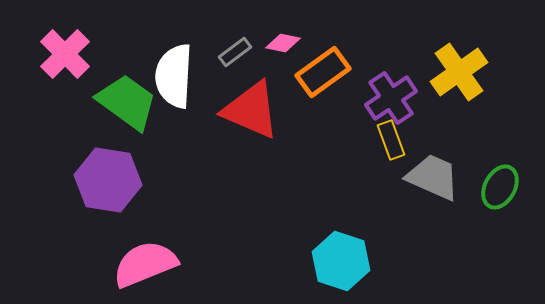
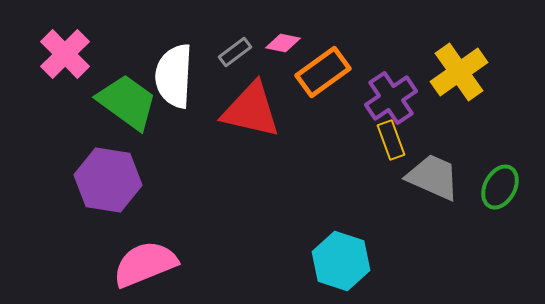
red triangle: rotated 10 degrees counterclockwise
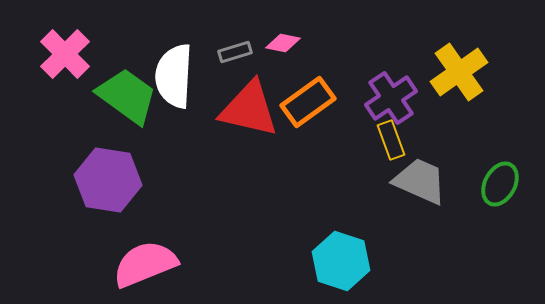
gray rectangle: rotated 20 degrees clockwise
orange rectangle: moved 15 px left, 30 px down
green trapezoid: moved 6 px up
red triangle: moved 2 px left, 1 px up
gray trapezoid: moved 13 px left, 4 px down
green ellipse: moved 3 px up
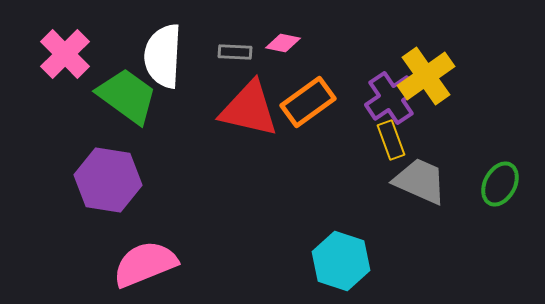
gray rectangle: rotated 20 degrees clockwise
yellow cross: moved 33 px left, 4 px down
white semicircle: moved 11 px left, 20 px up
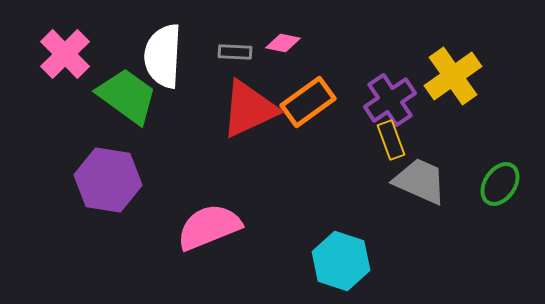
yellow cross: moved 27 px right
purple cross: moved 1 px left, 2 px down
red triangle: rotated 38 degrees counterclockwise
green ellipse: rotated 6 degrees clockwise
pink semicircle: moved 64 px right, 37 px up
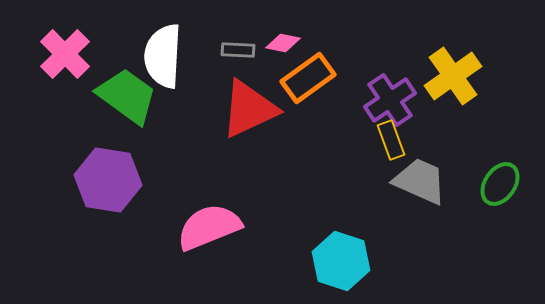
gray rectangle: moved 3 px right, 2 px up
orange rectangle: moved 24 px up
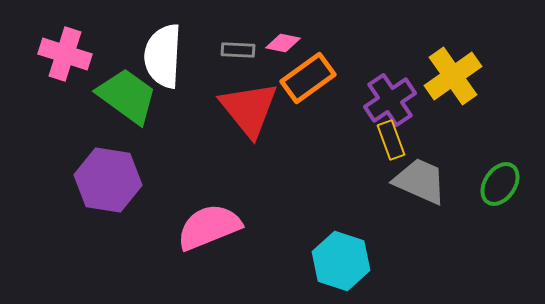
pink cross: rotated 27 degrees counterclockwise
red triangle: rotated 44 degrees counterclockwise
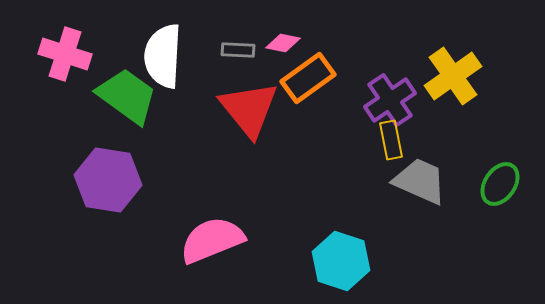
yellow rectangle: rotated 9 degrees clockwise
pink semicircle: moved 3 px right, 13 px down
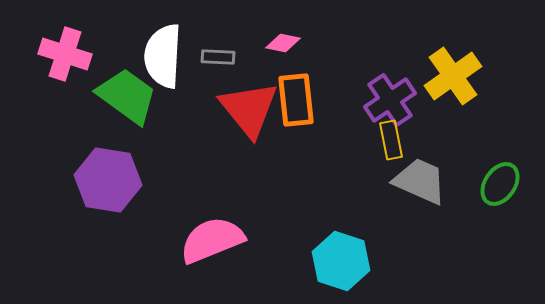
gray rectangle: moved 20 px left, 7 px down
orange rectangle: moved 12 px left, 22 px down; rotated 60 degrees counterclockwise
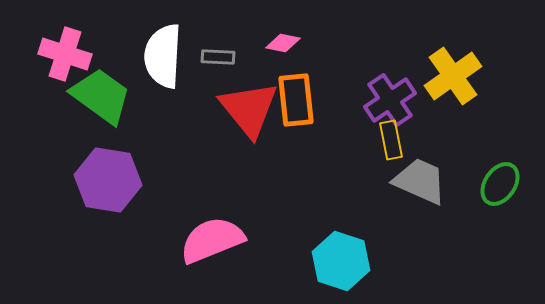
green trapezoid: moved 26 px left
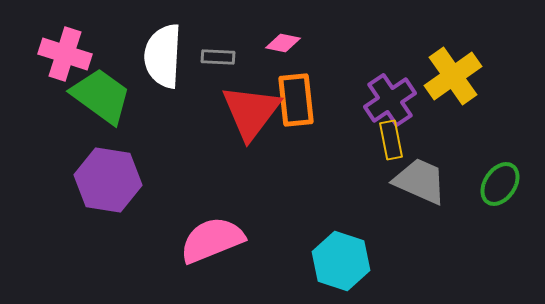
red triangle: moved 2 px right, 3 px down; rotated 16 degrees clockwise
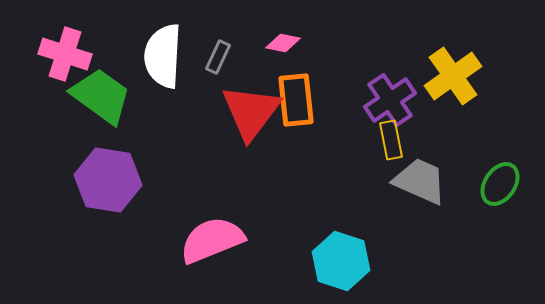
gray rectangle: rotated 68 degrees counterclockwise
